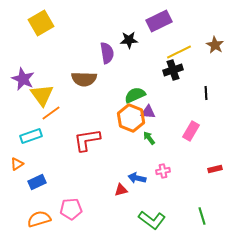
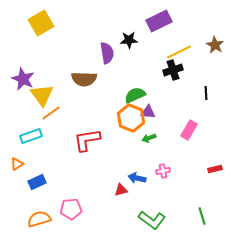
pink rectangle: moved 2 px left, 1 px up
green arrow: rotated 72 degrees counterclockwise
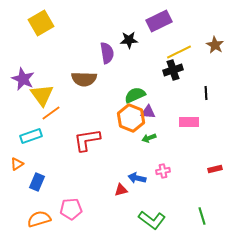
pink rectangle: moved 8 px up; rotated 60 degrees clockwise
blue rectangle: rotated 42 degrees counterclockwise
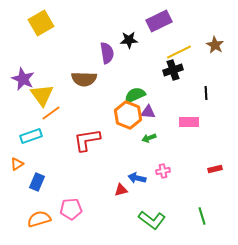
orange hexagon: moved 3 px left, 3 px up
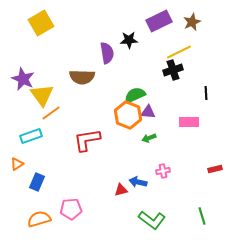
brown star: moved 23 px left, 23 px up; rotated 18 degrees clockwise
brown semicircle: moved 2 px left, 2 px up
blue arrow: moved 1 px right, 4 px down
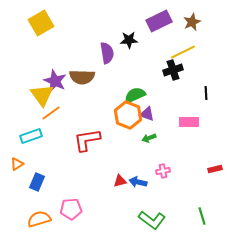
yellow line: moved 4 px right
purple star: moved 32 px right, 2 px down
purple triangle: moved 1 px left, 2 px down; rotated 14 degrees clockwise
red triangle: moved 1 px left, 9 px up
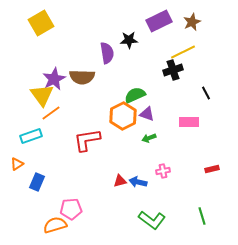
purple star: moved 1 px left, 2 px up; rotated 20 degrees clockwise
black line: rotated 24 degrees counterclockwise
orange hexagon: moved 5 px left, 1 px down; rotated 12 degrees clockwise
red rectangle: moved 3 px left
orange semicircle: moved 16 px right, 6 px down
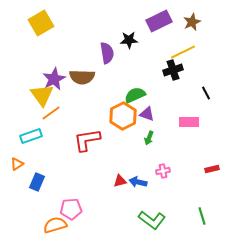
green arrow: rotated 48 degrees counterclockwise
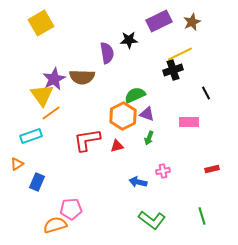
yellow line: moved 3 px left, 2 px down
red triangle: moved 3 px left, 35 px up
